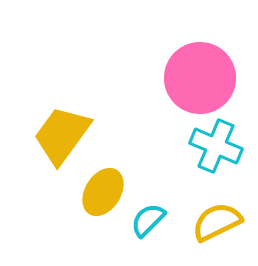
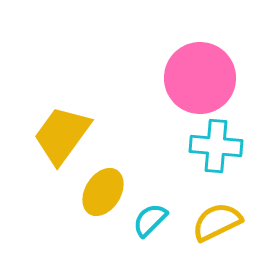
cyan cross: rotated 18 degrees counterclockwise
cyan semicircle: moved 2 px right
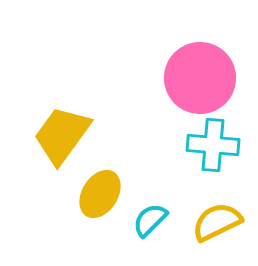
cyan cross: moved 3 px left, 1 px up
yellow ellipse: moved 3 px left, 2 px down
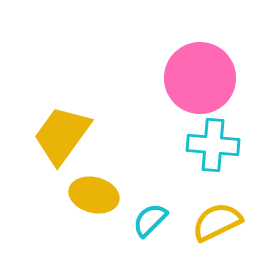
yellow ellipse: moved 6 px left, 1 px down; rotated 72 degrees clockwise
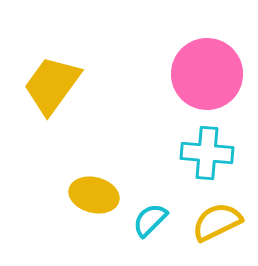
pink circle: moved 7 px right, 4 px up
yellow trapezoid: moved 10 px left, 50 px up
cyan cross: moved 6 px left, 8 px down
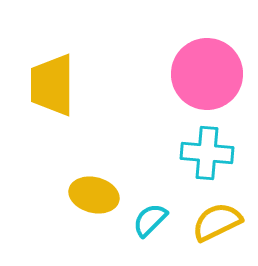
yellow trapezoid: rotated 36 degrees counterclockwise
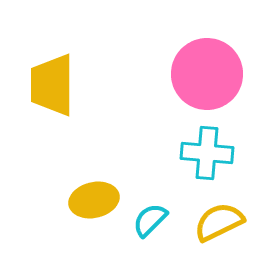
yellow ellipse: moved 5 px down; rotated 27 degrees counterclockwise
yellow semicircle: moved 2 px right
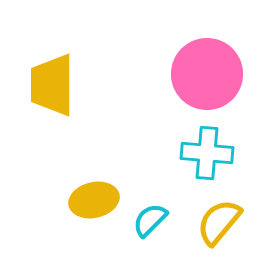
yellow semicircle: rotated 24 degrees counterclockwise
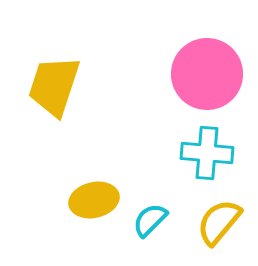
yellow trapezoid: moved 2 px right, 1 px down; rotated 18 degrees clockwise
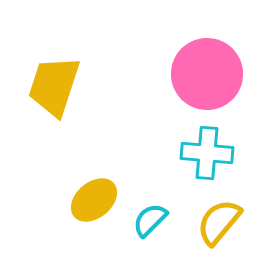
yellow ellipse: rotated 27 degrees counterclockwise
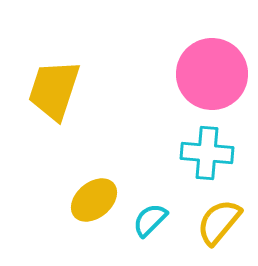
pink circle: moved 5 px right
yellow trapezoid: moved 4 px down
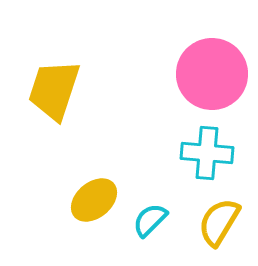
yellow semicircle: rotated 9 degrees counterclockwise
